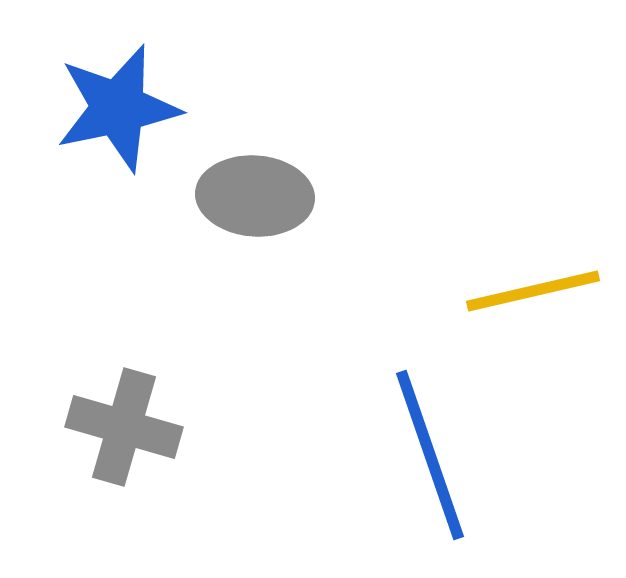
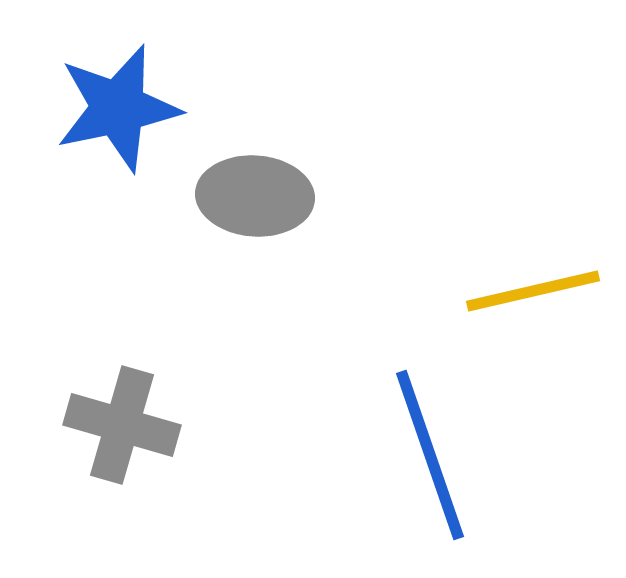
gray cross: moved 2 px left, 2 px up
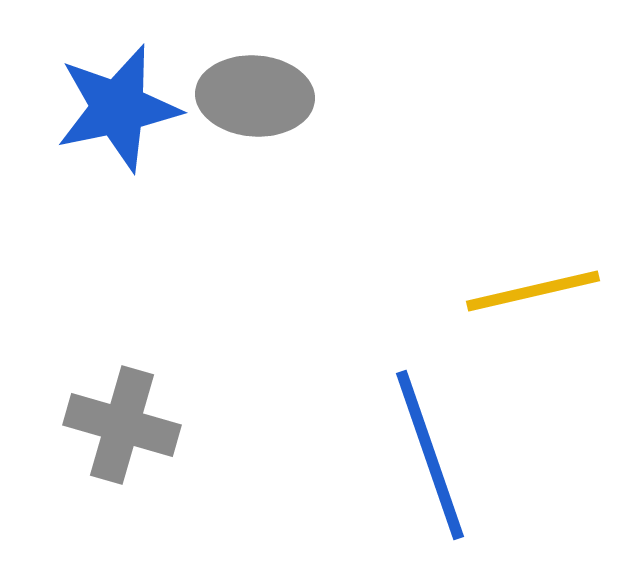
gray ellipse: moved 100 px up
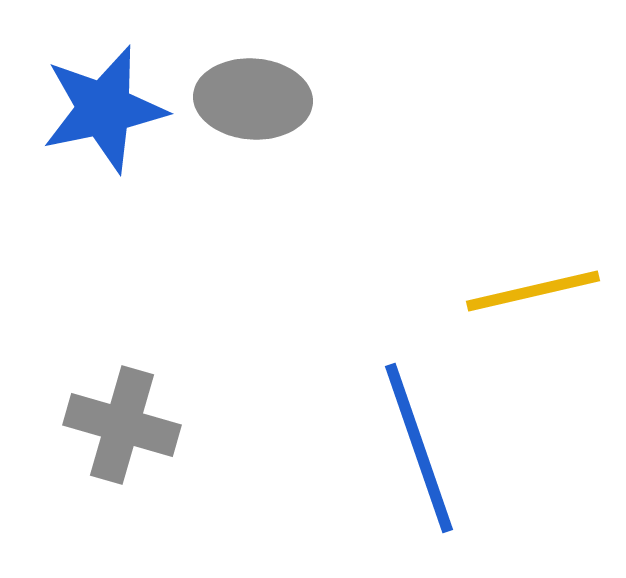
gray ellipse: moved 2 px left, 3 px down
blue star: moved 14 px left, 1 px down
blue line: moved 11 px left, 7 px up
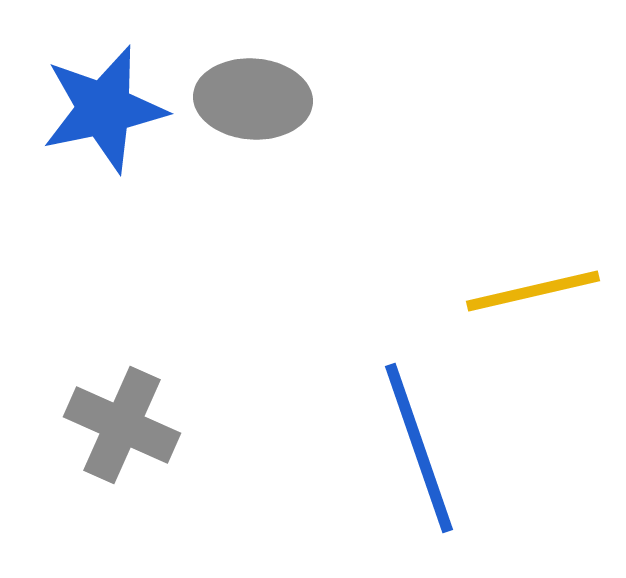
gray cross: rotated 8 degrees clockwise
